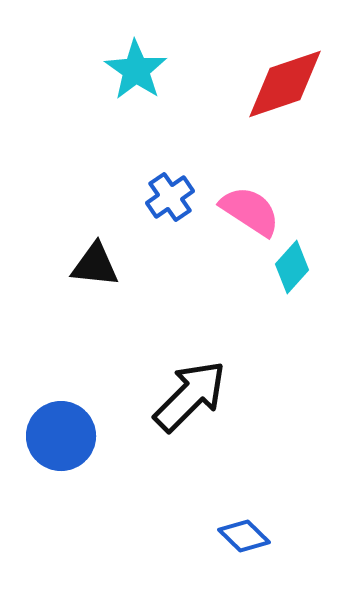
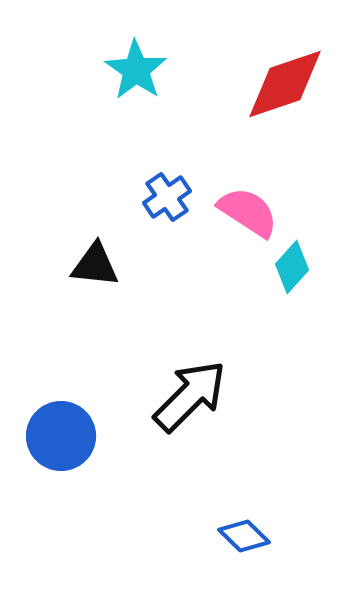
blue cross: moved 3 px left
pink semicircle: moved 2 px left, 1 px down
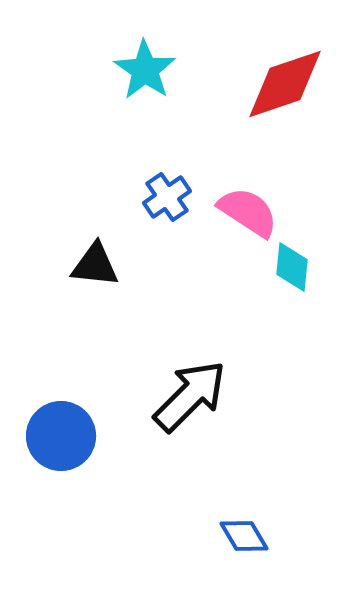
cyan star: moved 9 px right
cyan diamond: rotated 36 degrees counterclockwise
blue diamond: rotated 15 degrees clockwise
